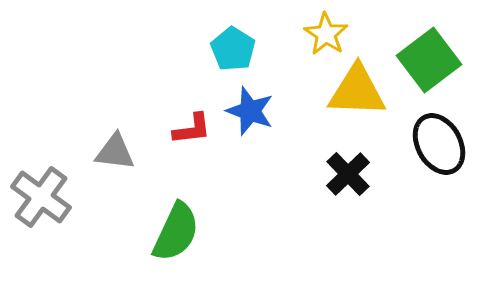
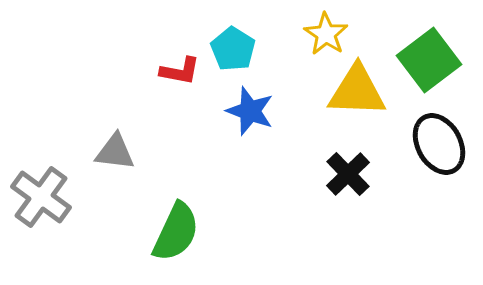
red L-shape: moved 12 px left, 58 px up; rotated 18 degrees clockwise
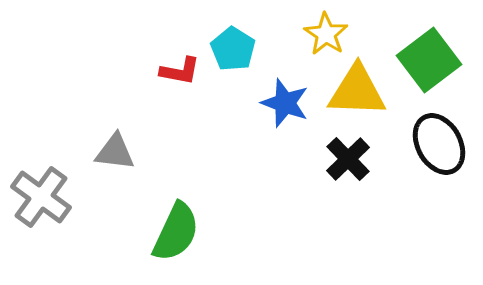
blue star: moved 35 px right, 8 px up
black cross: moved 15 px up
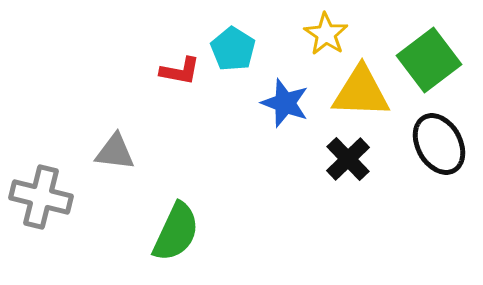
yellow triangle: moved 4 px right, 1 px down
gray cross: rotated 22 degrees counterclockwise
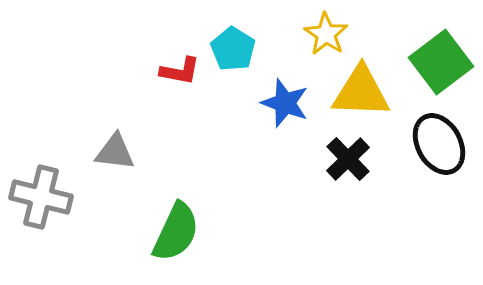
green square: moved 12 px right, 2 px down
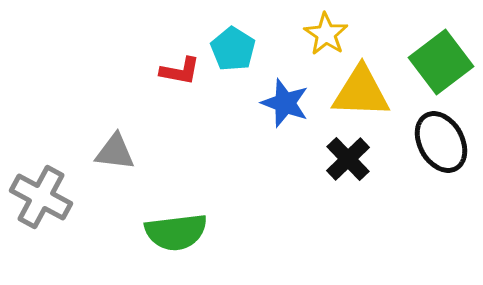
black ellipse: moved 2 px right, 2 px up
gray cross: rotated 14 degrees clockwise
green semicircle: rotated 58 degrees clockwise
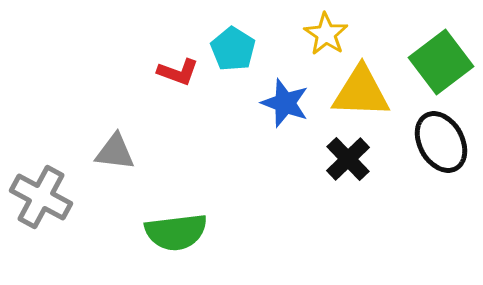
red L-shape: moved 2 px left, 1 px down; rotated 9 degrees clockwise
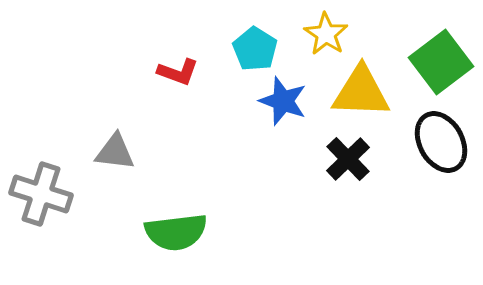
cyan pentagon: moved 22 px right
blue star: moved 2 px left, 2 px up
gray cross: moved 3 px up; rotated 10 degrees counterclockwise
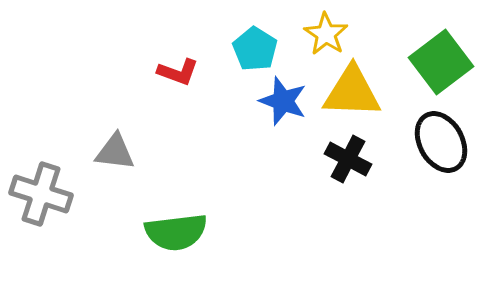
yellow triangle: moved 9 px left
black cross: rotated 18 degrees counterclockwise
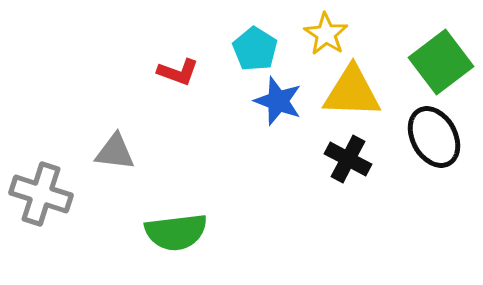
blue star: moved 5 px left
black ellipse: moved 7 px left, 5 px up
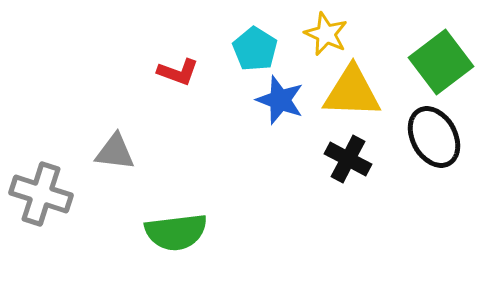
yellow star: rotated 9 degrees counterclockwise
blue star: moved 2 px right, 1 px up
